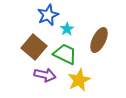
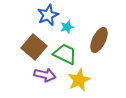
cyan star: moved 2 px up; rotated 16 degrees clockwise
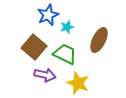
yellow star: moved 1 px left, 3 px down; rotated 25 degrees counterclockwise
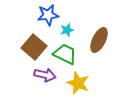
blue star: rotated 15 degrees clockwise
cyan star: moved 3 px down
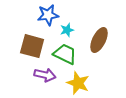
brown square: moved 2 px left, 1 px up; rotated 25 degrees counterclockwise
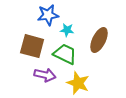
cyan star: rotated 24 degrees clockwise
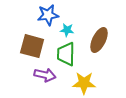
green trapezoid: moved 1 px right; rotated 115 degrees counterclockwise
yellow star: moved 6 px right; rotated 20 degrees counterclockwise
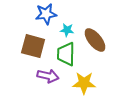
blue star: moved 2 px left, 1 px up
brown ellipse: moved 4 px left; rotated 65 degrees counterclockwise
brown square: moved 1 px right
purple arrow: moved 3 px right, 1 px down
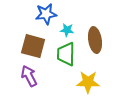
brown ellipse: rotated 30 degrees clockwise
purple arrow: moved 19 px left; rotated 130 degrees counterclockwise
yellow star: moved 4 px right, 1 px up
